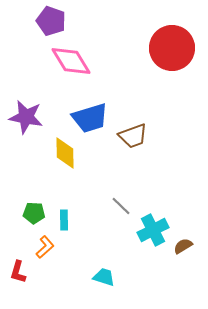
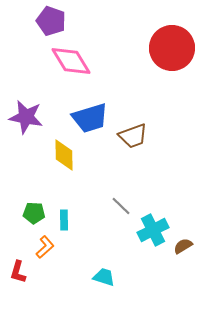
yellow diamond: moved 1 px left, 2 px down
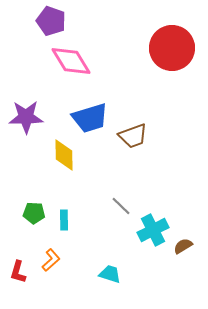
purple star: rotated 12 degrees counterclockwise
orange L-shape: moved 6 px right, 13 px down
cyan trapezoid: moved 6 px right, 3 px up
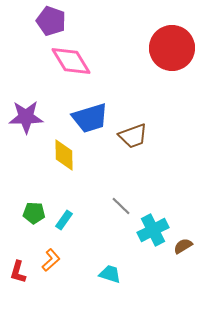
cyan rectangle: rotated 36 degrees clockwise
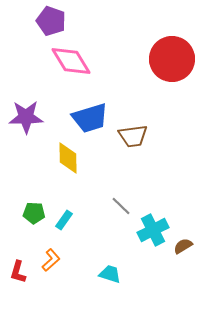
red circle: moved 11 px down
brown trapezoid: rotated 12 degrees clockwise
yellow diamond: moved 4 px right, 3 px down
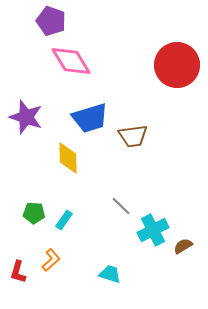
red circle: moved 5 px right, 6 px down
purple star: rotated 20 degrees clockwise
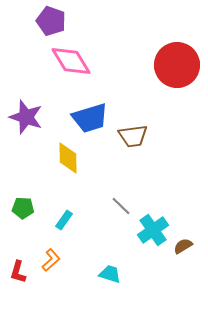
green pentagon: moved 11 px left, 5 px up
cyan cross: rotated 8 degrees counterclockwise
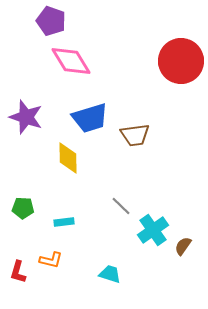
red circle: moved 4 px right, 4 px up
brown trapezoid: moved 2 px right, 1 px up
cyan rectangle: moved 2 px down; rotated 48 degrees clockwise
brown semicircle: rotated 24 degrees counterclockwise
orange L-shape: rotated 55 degrees clockwise
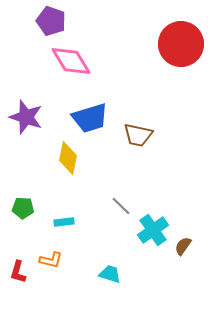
red circle: moved 17 px up
brown trapezoid: moved 3 px right; rotated 20 degrees clockwise
yellow diamond: rotated 12 degrees clockwise
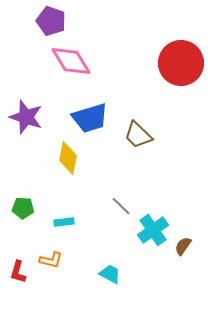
red circle: moved 19 px down
brown trapezoid: rotated 32 degrees clockwise
cyan trapezoid: rotated 10 degrees clockwise
